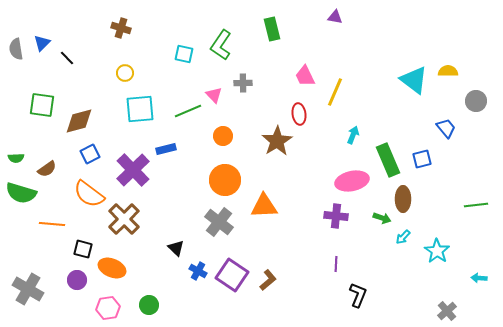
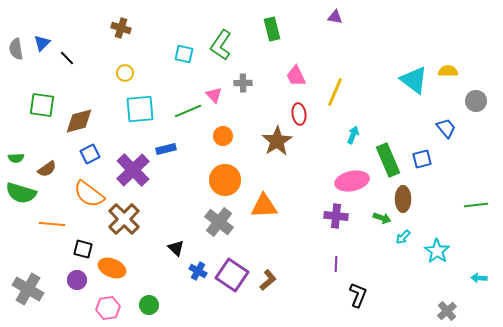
pink trapezoid at (305, 76): moved 9 px left
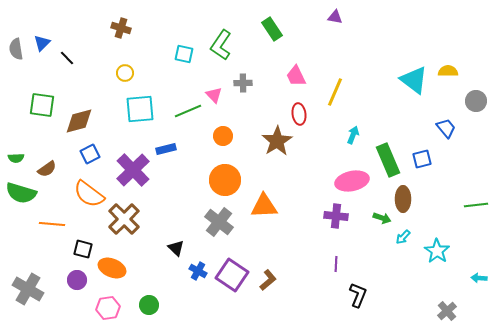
green rectangle at (272, 29): rotated 20 degrees counterclockwise
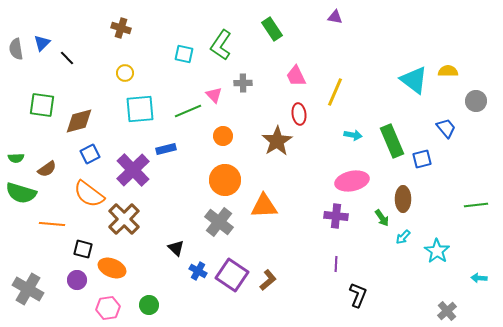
cyan arrow at (353, 135): rotated 78 degrees clockwise
green rectangle at (388, 160): moved 4 px right, 19 px up
green arrow at (382, 218): rotated 36 degrees clockwise
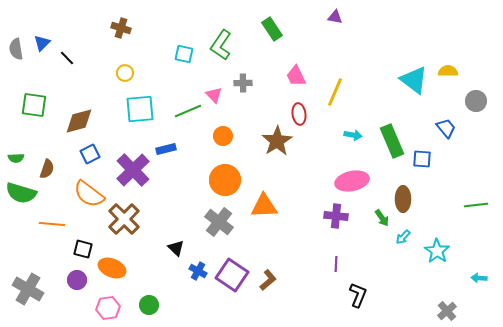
green square at (42, 105): moved 8 px left
blue square at (422, 159): rotated 18 degrees clockwise
brown semicircle at (47, 169): rotated 36 degrees counterclockwise
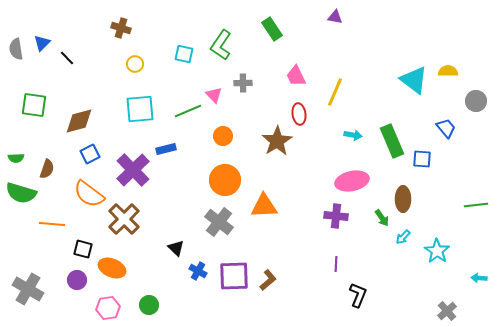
yellow circle at (125, 73): moved 10 px right, 9 px up
purple square at (232, 275): moved 2 px right, 1 px down; rotated 36 degrees counterclockwise
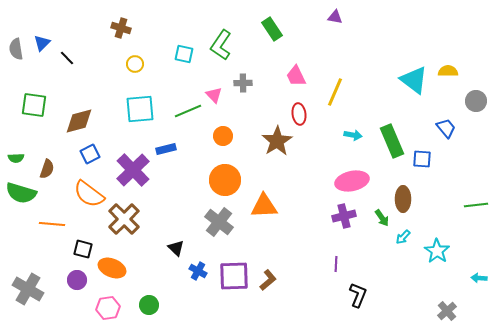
purple cross at (336, 216): moved 8 px right; rotated 20 degrees counterclockwise
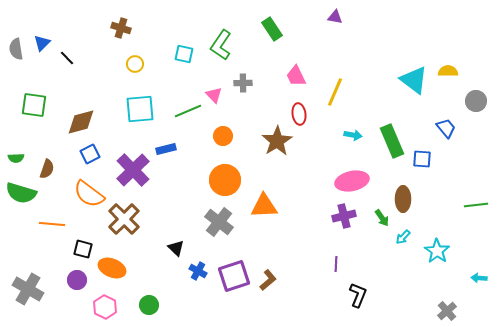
brown diamond at (79, 121): moved 2 px right, 1 px down
purple square at (234, 276): rotated 16 degrees counterclockwise
pink hexagon at (108, 308): moved 3 px left, 1 px up; rotated 25 degrees counterclockwise
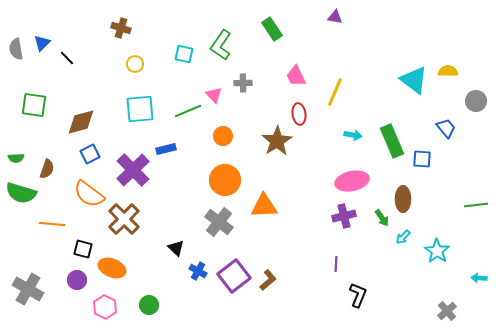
purple square at (234, 276): rotated 20 degrees counterclockwise
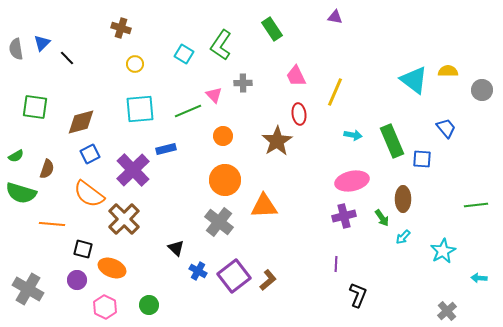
cyan square at (184, 54): rotated 18 degrees clockwise
gray circle at (476, 101): moved 6 px right, 11 px up
green square at (34, 105): moved 1 px right, 2 px down
green semicircle at (16, 158): moved 2 px up; rotated 28 degrees counterclockwise
cyan star at (437, 251): moved 6 px right; rotated 10 degrees clockwise
